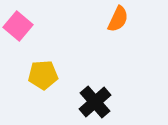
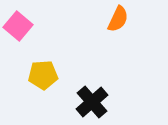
black cross: moved 3 px left
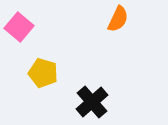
pink square: moved 1 px right, 1 px down
yellow pentagon: moved 2 px up; rotated 20 degrees clockwise
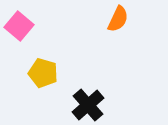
pink square: moved 1 px up
black cross: moved 4 px left, 3 px down
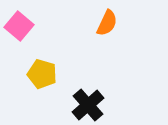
orange semicircle: moved 11 px left, 4 px down
yellow pentagon: moved 1 px left, 1 px down
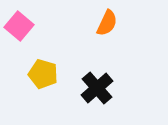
yellow pentagon: moved 1 px right
black cross: moved 9 px right, 17 px up
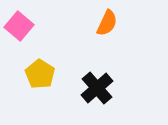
yellow pentagon: moved 3 px left; rotated 16 degrees clockwise
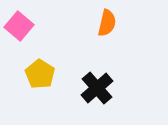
orange semicircle: rotated 12 degrees counterclockwise
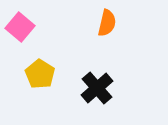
pink square: moved 1 px right, 1 px down
